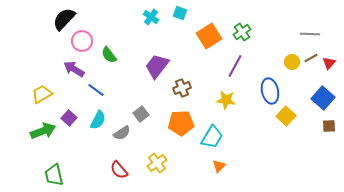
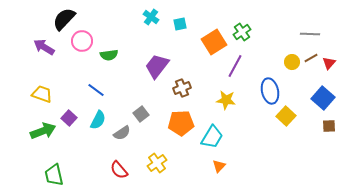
cyan square: moved 11 px down; rotated 32 degrees counterclockwise
orange square: moved 5 px right, 6 px down
green semicircle: rotated 60 degrees counterclockwise
purple arrow: moved 30 px left, 22 px up
yellow trapezoid: rotated 50 degrees clockwise
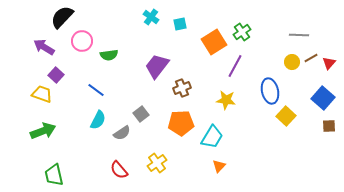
black semicircle: moved 2 px left, 2 px up
gray line: moved 11 px left, 1 px down
purple square: moved 13 px left, 43 px up
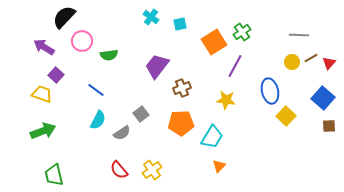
black semicircle: moved 2 px right
yellow cross: moved 5 px left, 7 px down
